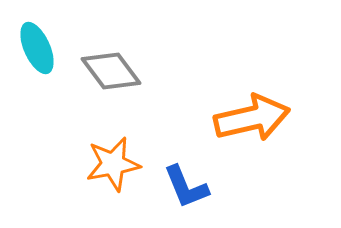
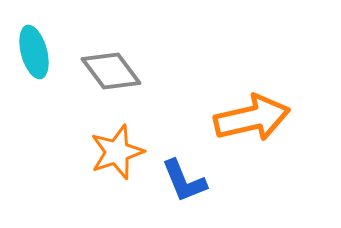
cyan ellipse: moved 3 px left, 4 px down; rotated 9 degrees clockwise
orange star: moved 4 px right, 12 px up; rotated 8 degrees counterclockwise
blue L-shape: moved 2 px left, 6 px up
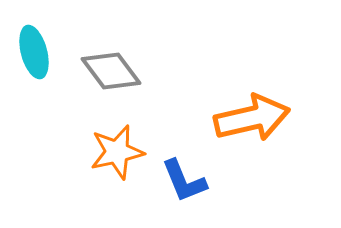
orange star: rotated 6 degrees clockwise
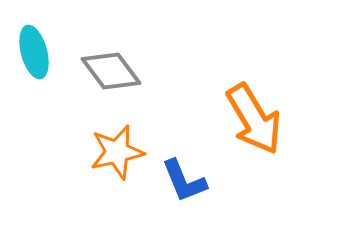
orange arrow: moved 2 px right, 1 px down; rotated 72 degrees clockwise
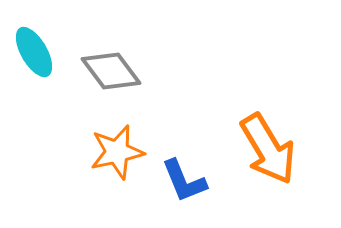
cyan ellipse: rotated 15 degrees counterclockwise
orange arrow: moved 14 px right, 30 px down
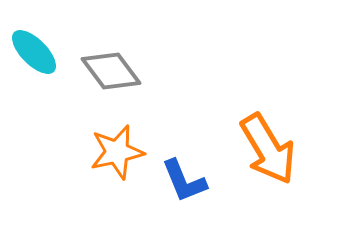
cyan ellipse: rotated 15 degrees counterclockwise
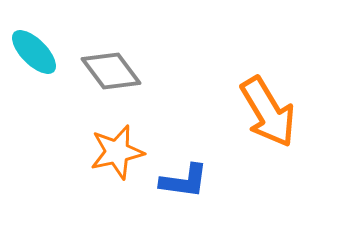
orange arrow: moved 37 px up
blue L-shape: rotated 60 degrees counterclockwise
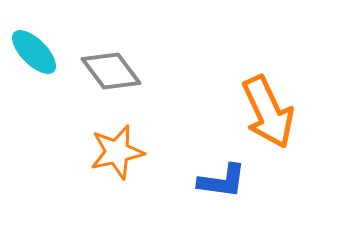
orange arrow: rotated 6 degrees clockwise
blue L-shape: moved 38 px right
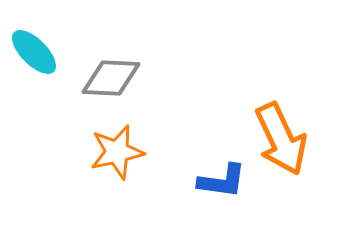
gray diamond: moved 7 px down; rotated 50 degrees counterclockwise
orange arrow: moved 13 px right, 27 px down
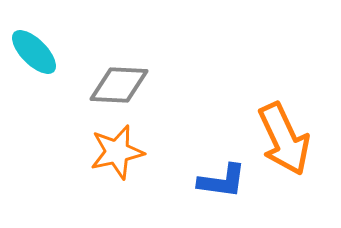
gray diamond: moved 8 px right, 7 px down
orange arrow: moved 3 px right
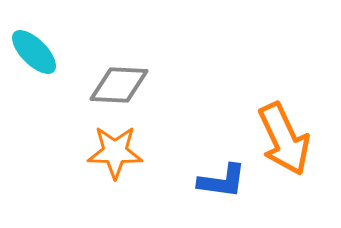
orange star: moved 2 px left; rotated 14 degrees clockwise
